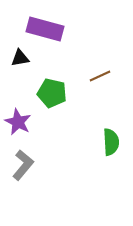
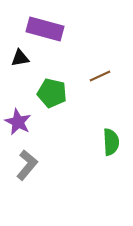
gray L-shape: moved 4 px right
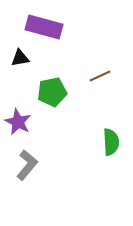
purple rectangle: moved 1 px left, 2 px up
green pentagon: moved 1 px up; rotated 24 degrees counterclockwise
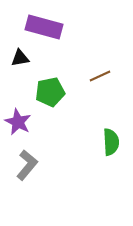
green pentagon: moved 2 px left
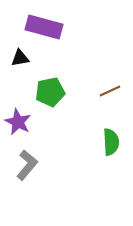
brown line: moved 10 px right, 15 px down
